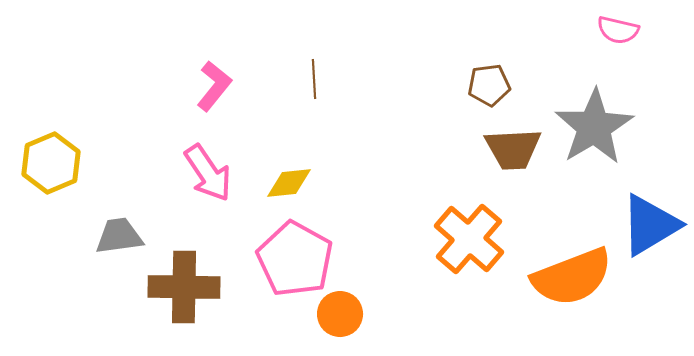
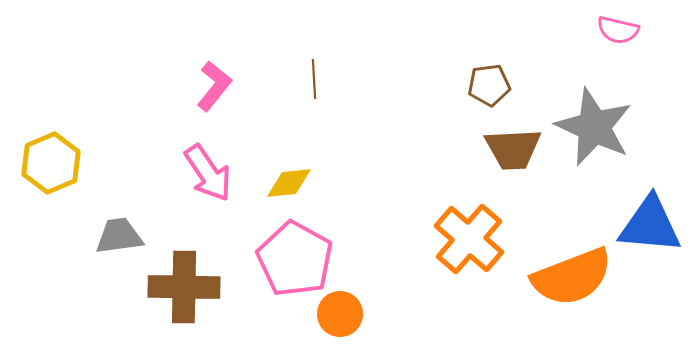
gray star: rotated 16 degrees counterclockwise
blue triangle: rotated 36 degrees clockwise
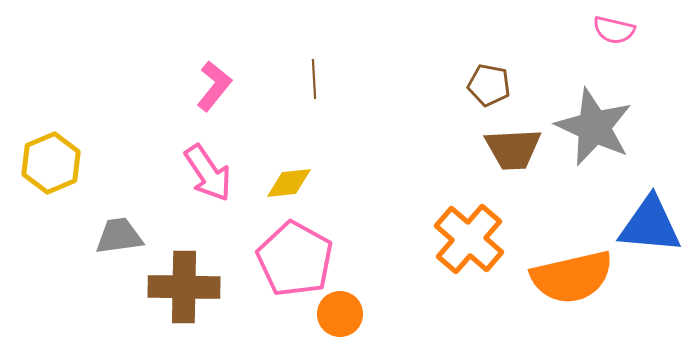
pink semicircle: moved 4 px left
brown pentagon: rotated 18 degrees clockwise
orange semicircle: rotated 8 degrees clockwise
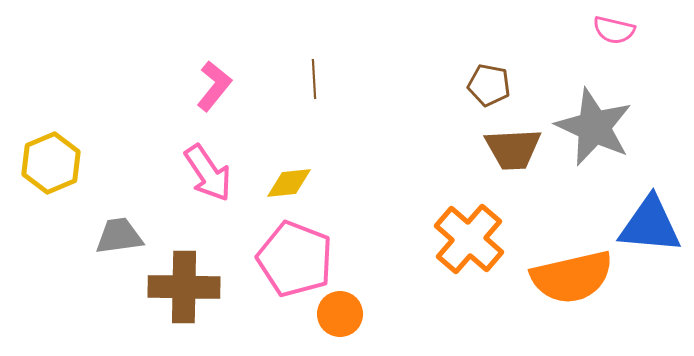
pink pentagon: rotated 8 degrees counterclockwise
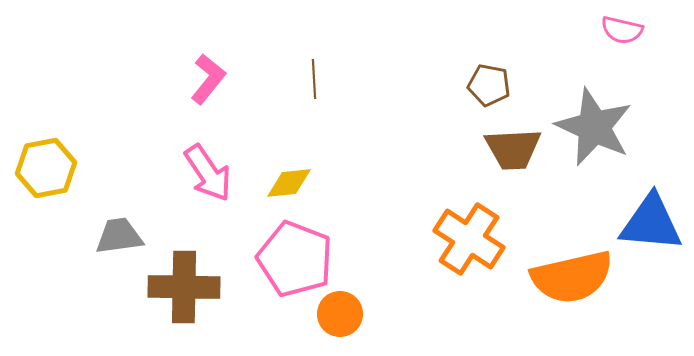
pink semicircle: moved 8 px right
pink L-shape: moved 6 px left, 7 px up
yellow hexagon: moved 5 px left, 5 px down; rotated 12 degrees clockwise
blue triangle: moved 1 px right, 2 px up
orange cross: rotated 8 degrees counterclockwise
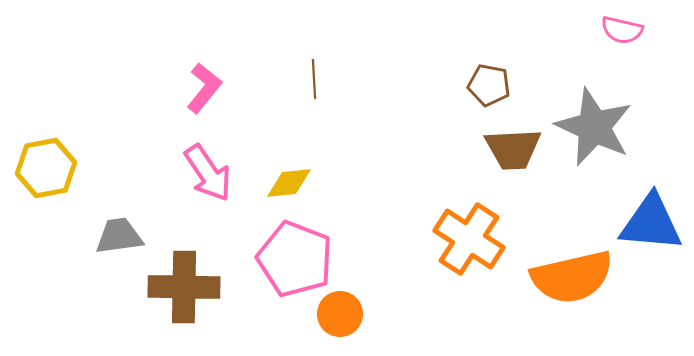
pink L-shape: moved 4 px left, 9 px down
